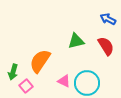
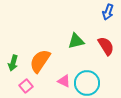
blue arrow: moved 7 px up; rotated 98 degrees counterclockwise
green arrow: moved 9 px up
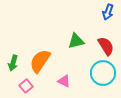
cyan circle: moved 16 px right, 10 px up
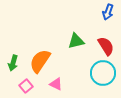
pink triangle: moved 8 px left, 3 px down
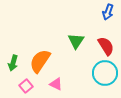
green triangle: rotated 42 degrees counterclockwise
cyan circle: moved 2 px right
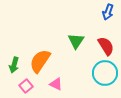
green arrow: moved 1 px right, 2 px down
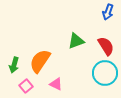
green triangle: rotated 36 degrees clockwise
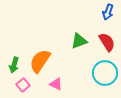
green triangle: moved 3 px right
red semicircle: moved 1 px right, 4 px up
pink square: moved 3 px left, 1 px up
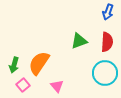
red semicircle: rotated 36 degrees clockwise
orange semicircle: moved 1 px left, 2 px down
pink triangle: moved 1 px right, 2 px down; rotated 24 degrees clockwise
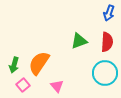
blue arrow: moved 1 px right, 1 px down
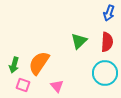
green triangle: rotated 24 degrees counterclockwise
pink square: rotated 32 degrees counterclockwise
